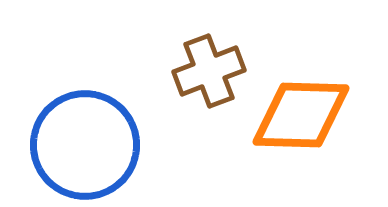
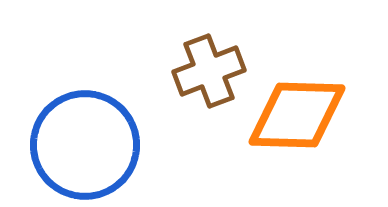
orange diamond: moved 4 px left
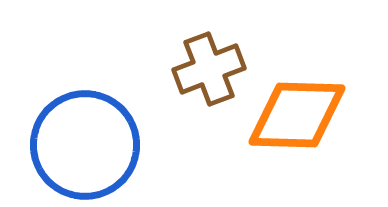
brown cross: moved 2 px up
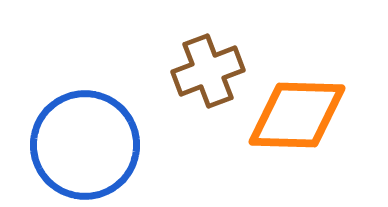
brown cross: moved 1 px left, 2 px down
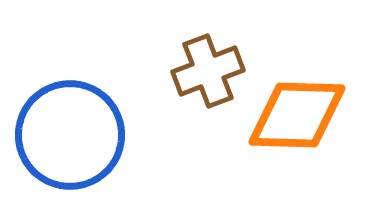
blue circle: moved 15 px left, 10 px up
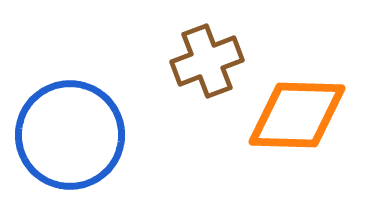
brown cross: moved 1 px left, 10 px up
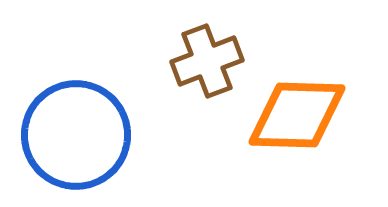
blue circle: moved 6 px right
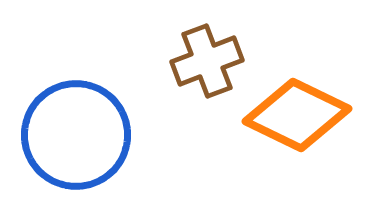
orange diamond: rotated 24 degrees clockwise
